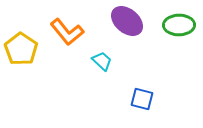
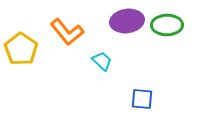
purple ellipse: rotated 48 degrees counterclockwise
green ellipse: moved 12 px left
blue square: rotated 10 degrees counterclockwise
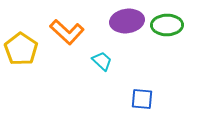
orange L-shape: rotated 8 degrees counterclockwise
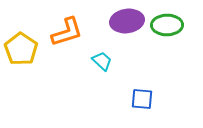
orange L-shape: rotated 60 degrees counterclockwise
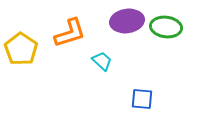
green ellipse: moved 1 px left, 2 px down; rotated 8 degrees clockwise
orange L-shape: moved 3 px right, 1 px down
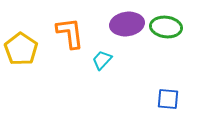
purple ellipse: moved 3 px down
orange L-shape: rotated 80 degrees counterclockwise
cyan trapezoid: moved 1 px up; rotated 90 degrees counterclockwise
blue square: moved 26 px right
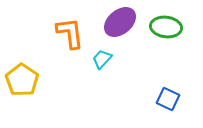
purple ellipse: moved 7 px left, 2 px up; rotated 32 degrees counterclockwise
yellow pentagon: moved 1 px right, 31 px down
cyan trapezoid: moved 1 px up
blue square: rotated 20 degrees clockwise
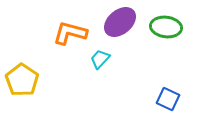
orange L-shape: rotated 68 degrees counterclockwise
cyan trapezoid: moved 2 px left
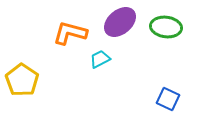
cyan trapezoid: rotated 20 degrees clockwise
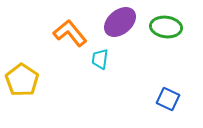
orange L-shape: rotated 36 degrees clockwise
cyan trapezoid: rotated 55 degrees counterclockwise
